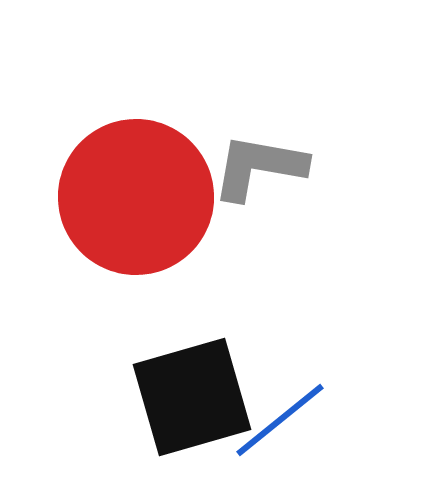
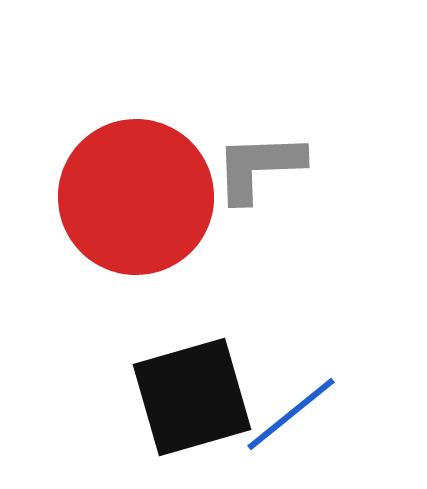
gray L-shape: rotated 12 degrees counterclockwise
blue line: moved 11 px right, 6 px up
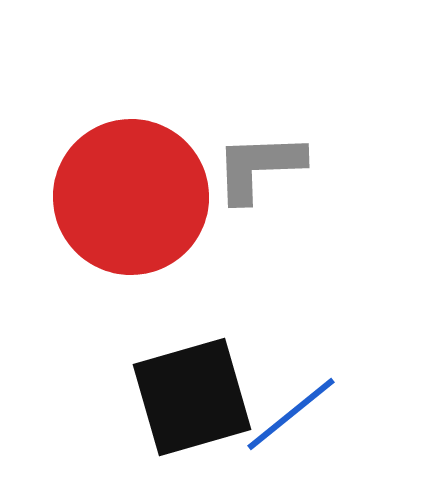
red circle: moved 5 px left
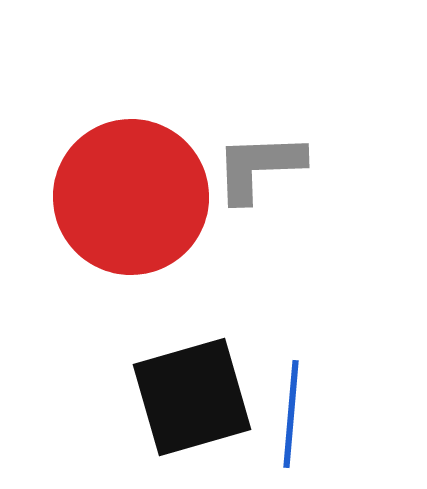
blue line: rotated 46 degrees counterclockwise
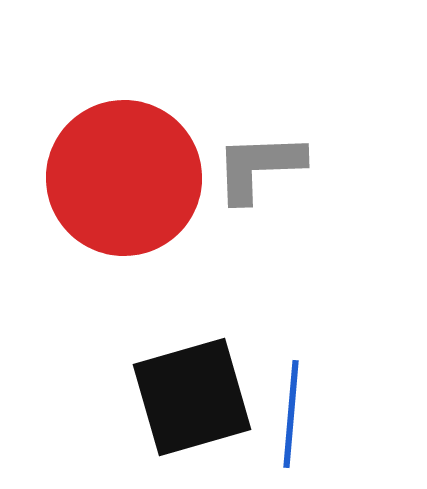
red circle: moved 7 px left, 19 px up
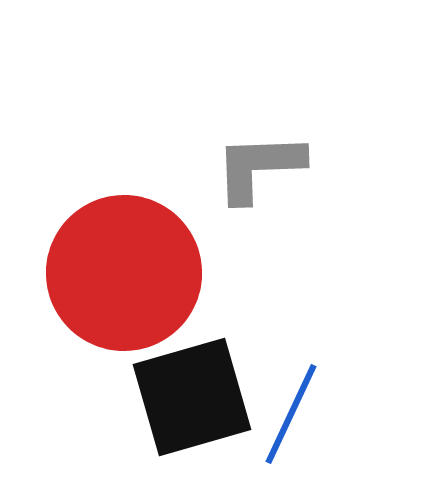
red circle: moved 95 px down
blue line: rotated 20 degrees clockwise
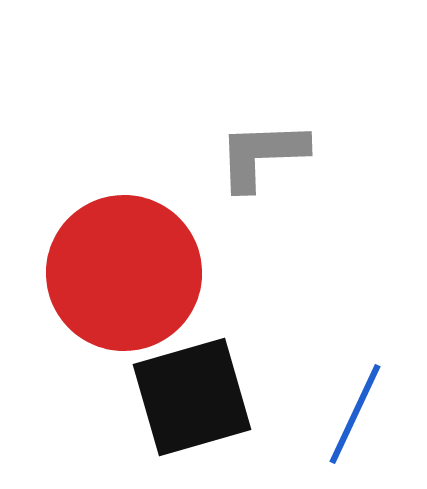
gray L-shape: moved 3 px right, 12 px up
blue line: moved 64 px right
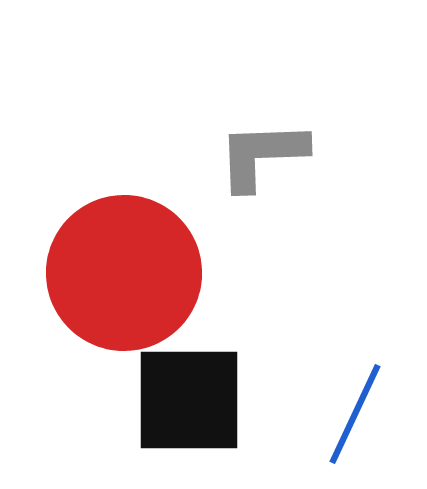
black square: moved 3 px left, 3 px down; rotated 16 degrees clockwise
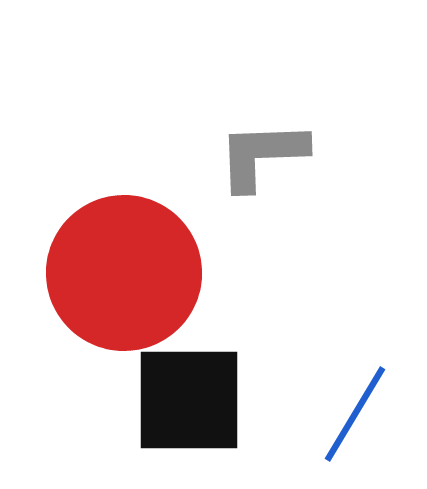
blue line: rotated 6 degrees clockwise
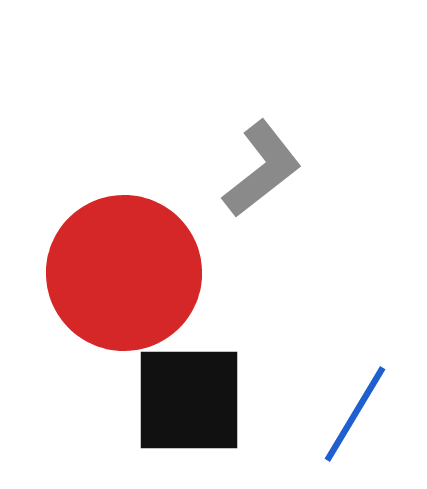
gray L-shape: moved 14 px down; rotated 144 degrees clockwise
